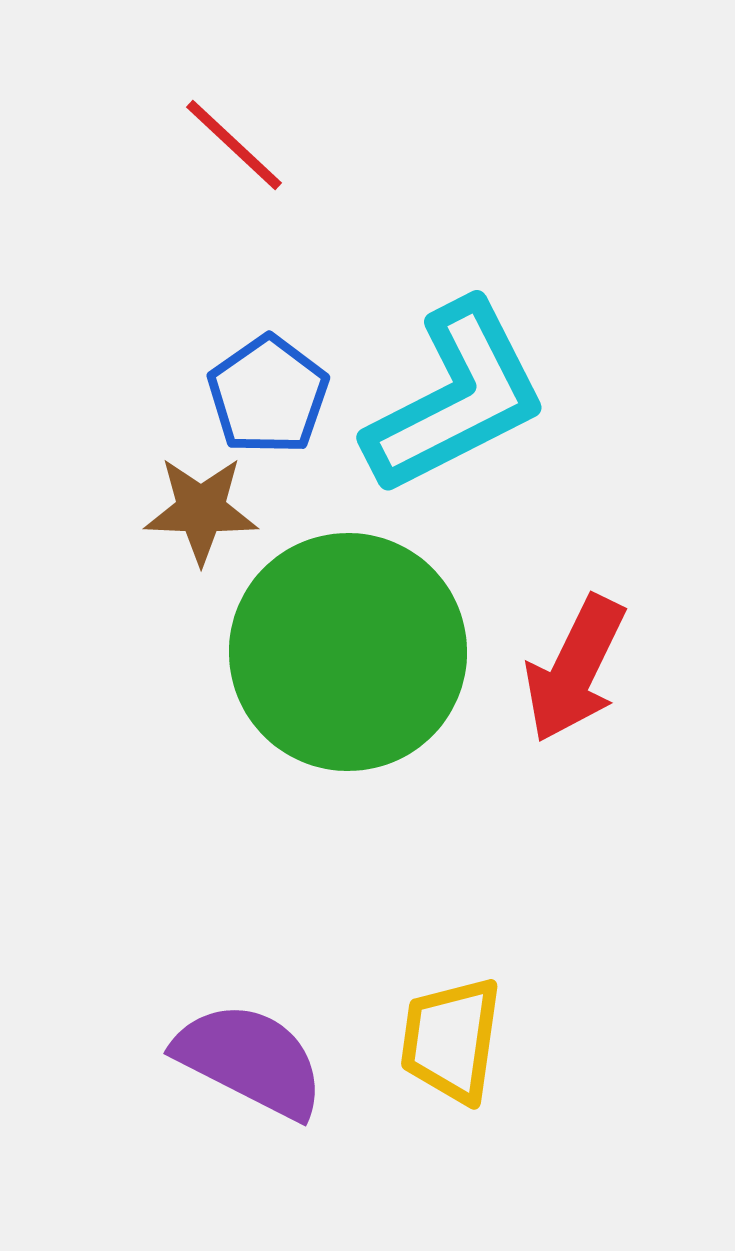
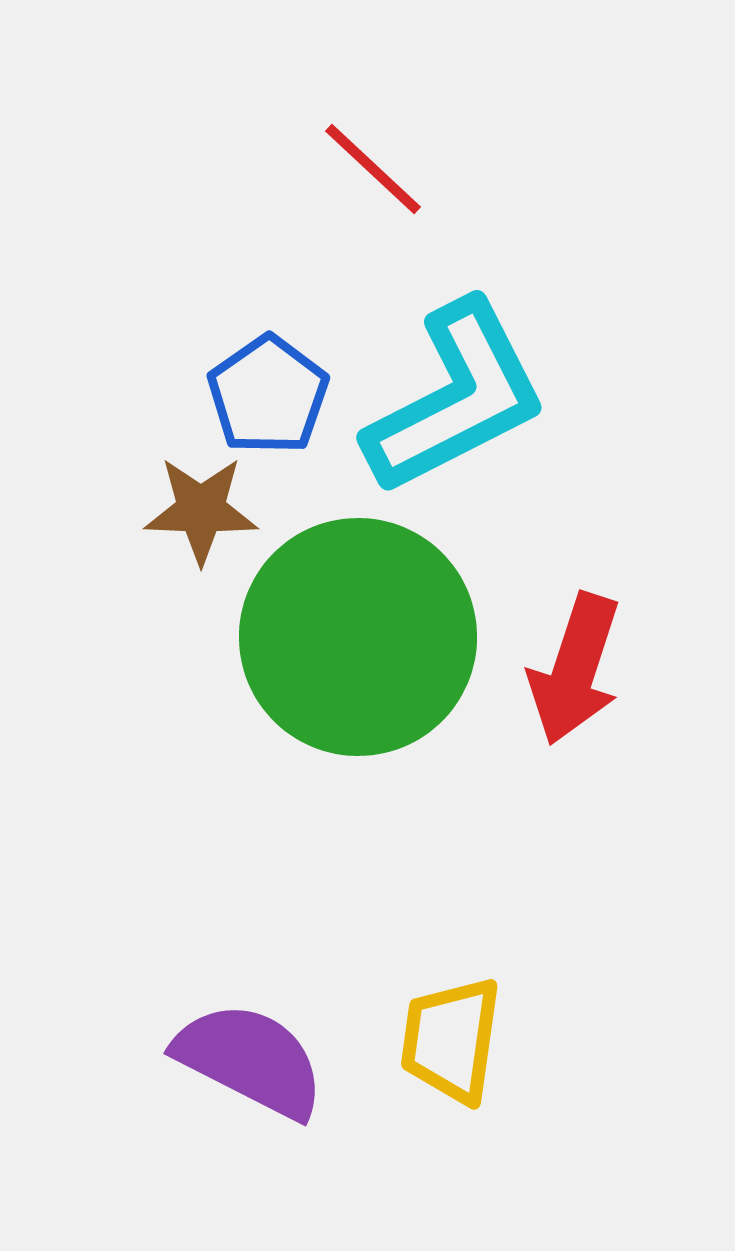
red line: moved 139 px right, 24 px down
green circle: moved 10 px right, 15 px up
red arrow: rotated 8 degrees counterclockwise
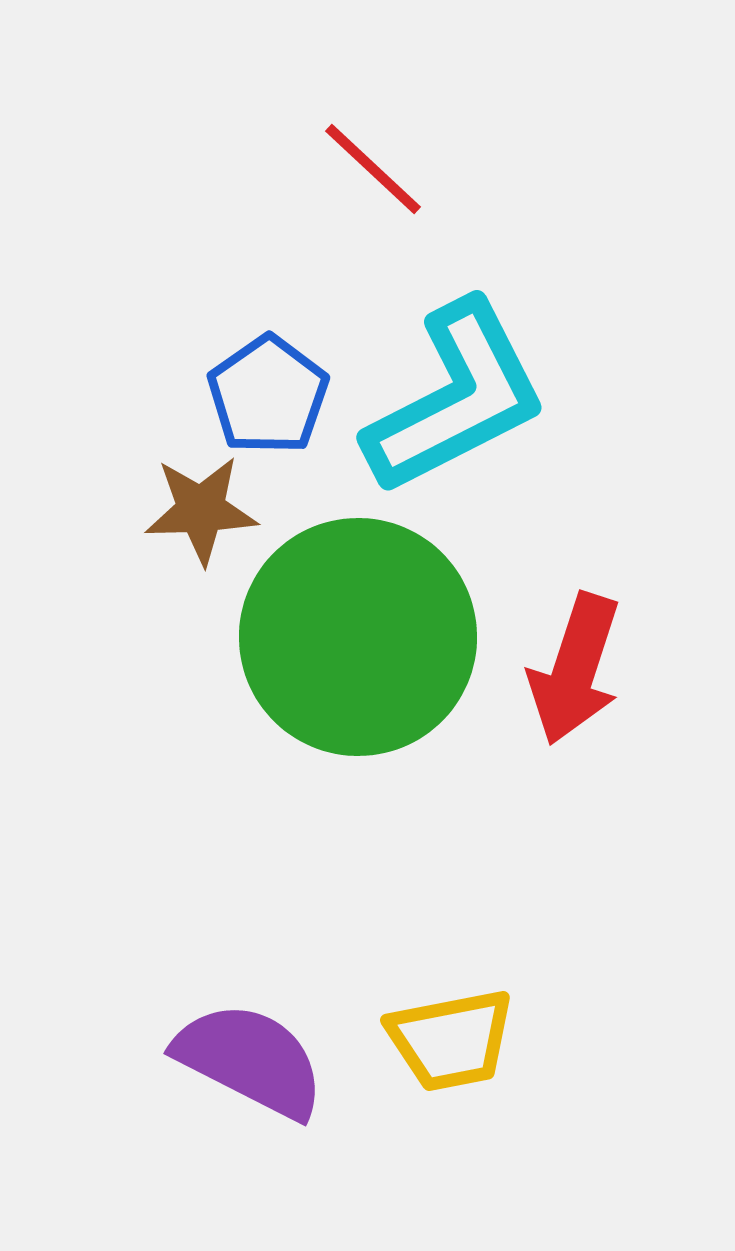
brown star: rotated 4 degrees counterclockwise
yellow trapezoid: rotated 109 degrees counterclockwise
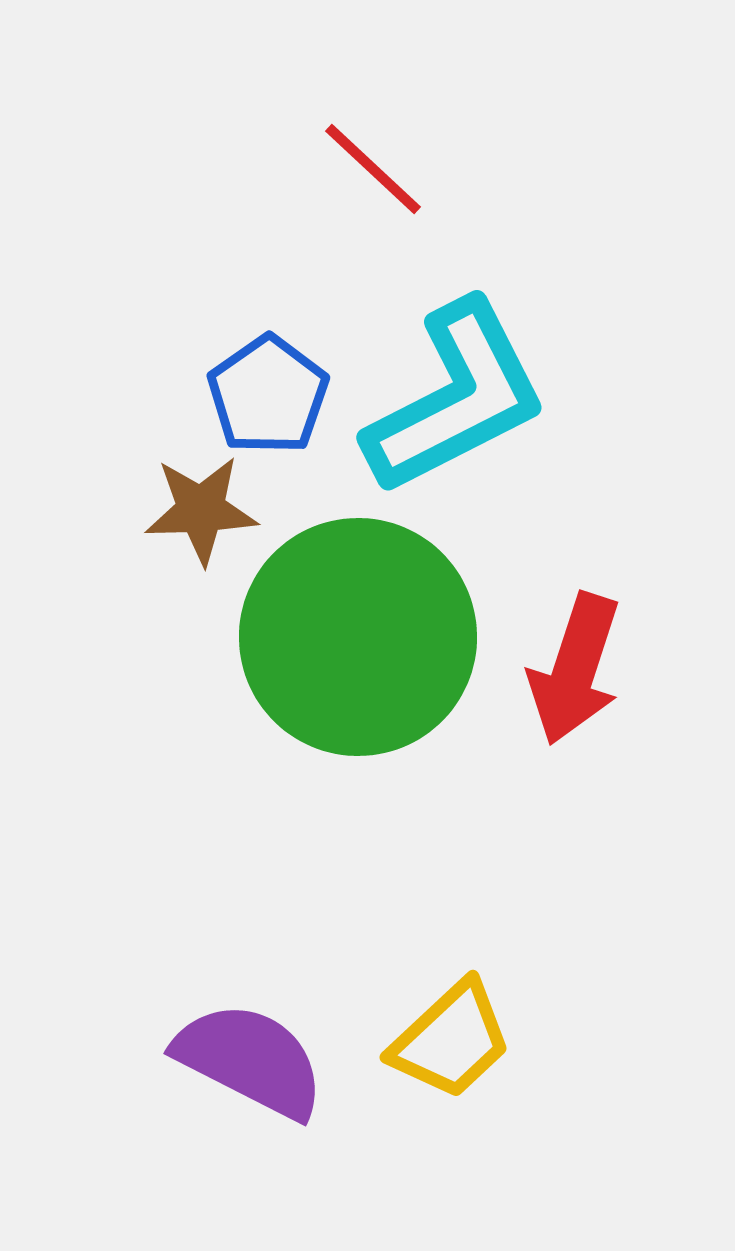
yellow trapezoid: rotated 32 degrees counterclockwise
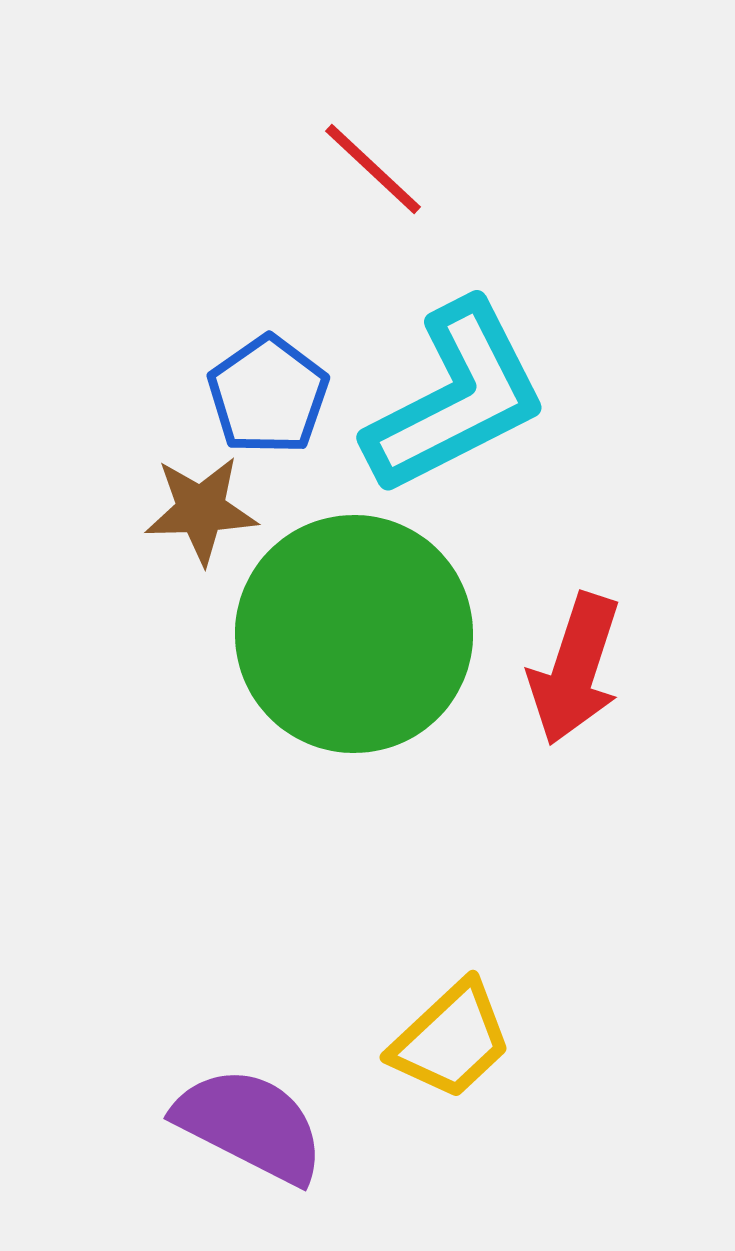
green circle: moved 4 px left, 3 px up
purple semicircle: moved 65 px down
